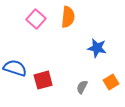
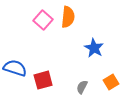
pink square: moved 7 px right, 1 px down
blue star: moved 3 px left; rotated 18 degrees clockwise
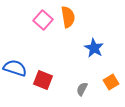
orange semicircle: rotated 15 degrees counterclockwise
red square: rotated 36 degrees clockwise
gray semicircle: moved 2 px down
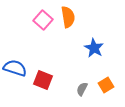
orange square: moved 5 px left, 3 px down
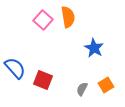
blue semicircle: rotated 30 degrees clockwise
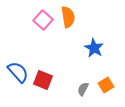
blue semicircle: moved 3 px right, 4 px down
gray semicircle: moved 1 px right
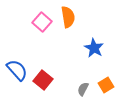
pink square: moved 1 px left, 2 px down
blue semicircle: moved 1 px left, 2 px up
red square: rotated 18 degrees clockwise
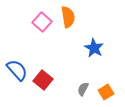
orange square: moved 7 px down
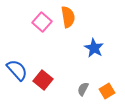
orange square: moved 1 px right, 1 px up
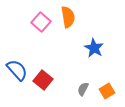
pink square: moved 1 px left
